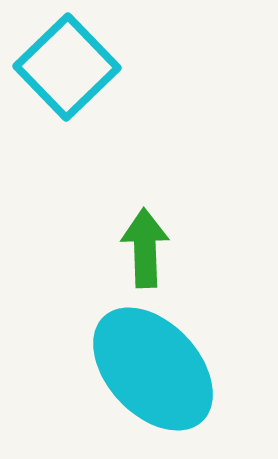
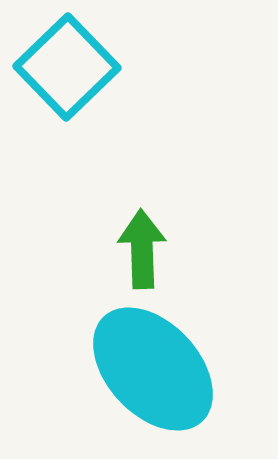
green arrow: moved 3 px left, 1 px down
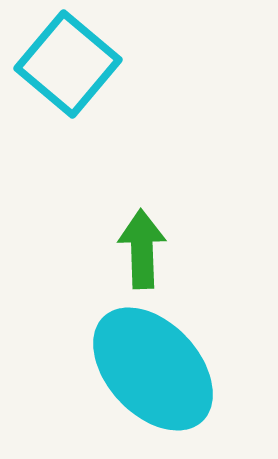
cyan square: moved 1 px right, 3 px up; rotated 6 degrees counterclockwise
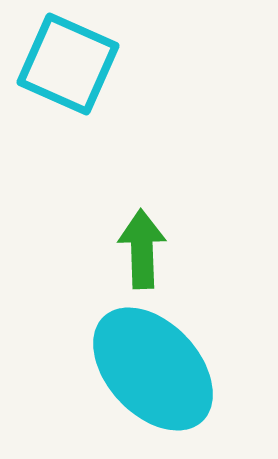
cyan square: rotated 16 degrees counterclockwise
